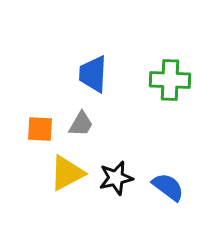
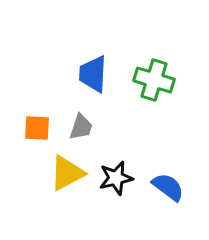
green cross: moved 16 px left; rotated 15 degrees clockwise
gray trapezoid: moved 3 px down; rotated 12 degrees counterclockwise
orange square: moved 3 px left, 1 px up
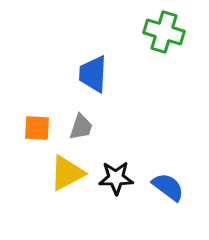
green cross: moved 10 px right, 48 px up
black star: rotated 12 degrees clockwise
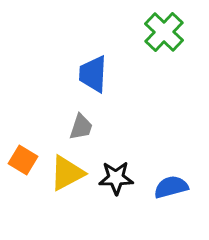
green cross: rotated 27 degrees clockwise
orange square: moved 14 px left, 32 px down; rotated 28 degrees clockwise
blue semicircle: moved 3 px right; rotated 52 degrees counterclockwise
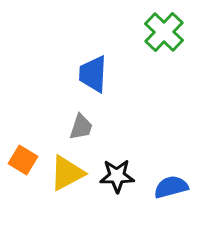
black star: moved 1 px right, 2 px up
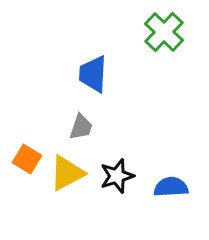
orange square: moved 4 px right, 1 px up
black star: rotated 16 degrees counterclockwise
blue semicircle: rotated 12 degrees clockwise
